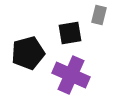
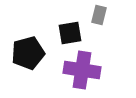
purple cross: moved 11 px right, 5 px up; rotated 15 degrees counterclockwise
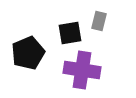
gray rectangle: moved 6 px down
black pentagon: rotated 8 degrees counterclockwise
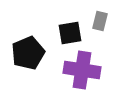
gray rectangle: moved 1 px right
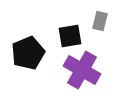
black square: moved 3 px down
purple cross: rotated 21 degrees clockwise
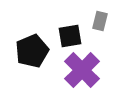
black pentagon: moved 4 px right, 2 px up
purple cross: rotated 15 degrees clockwise
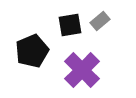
gray rectangle: rotated 36 degrees clockwise
black square: moved 11 px up
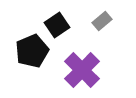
gray rectangle: moved 2 px right
black square: moved 13 px left; rotated 25 degrees counterclockwise
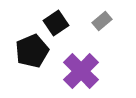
black square: moved 1 px left, 2 px up
purple cross: moved 1 px left, 1 px down
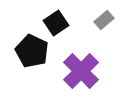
gray rectangle: moved 2 px right, 1 px up
black pentagon: rotated 24 degrees counterclockwise
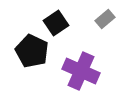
gray rectangle: moved 1 px right, 1 px up
purple cross: rotated 21 degrees counterclockwise
